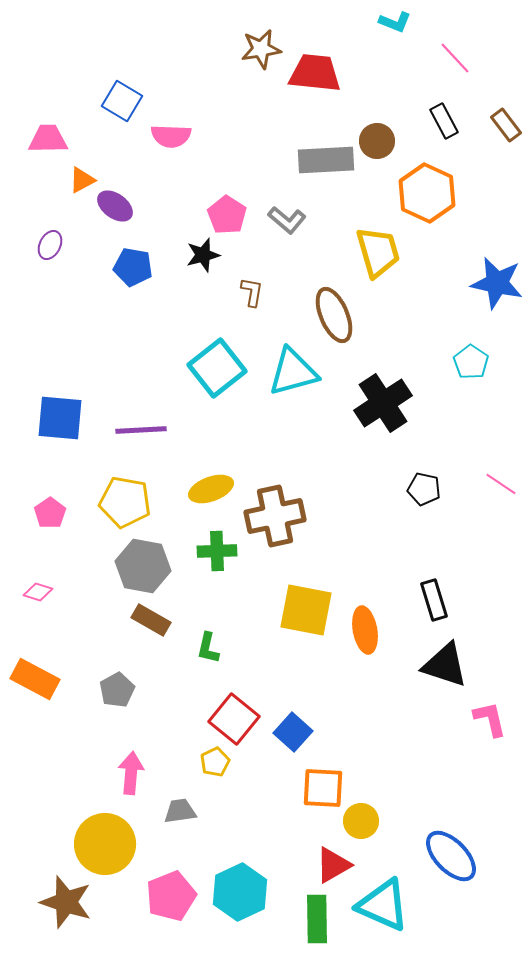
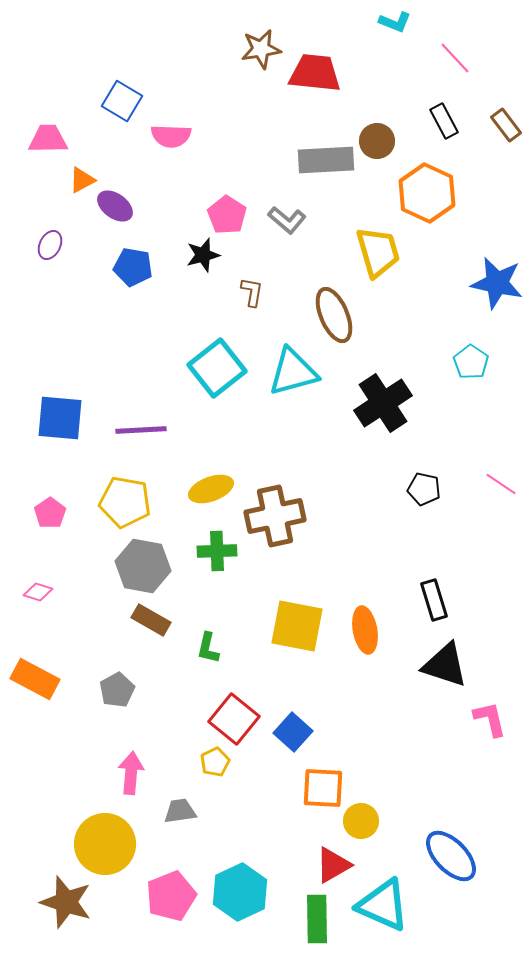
yellow square at (306, 610): moved 9 px left, 16 px down
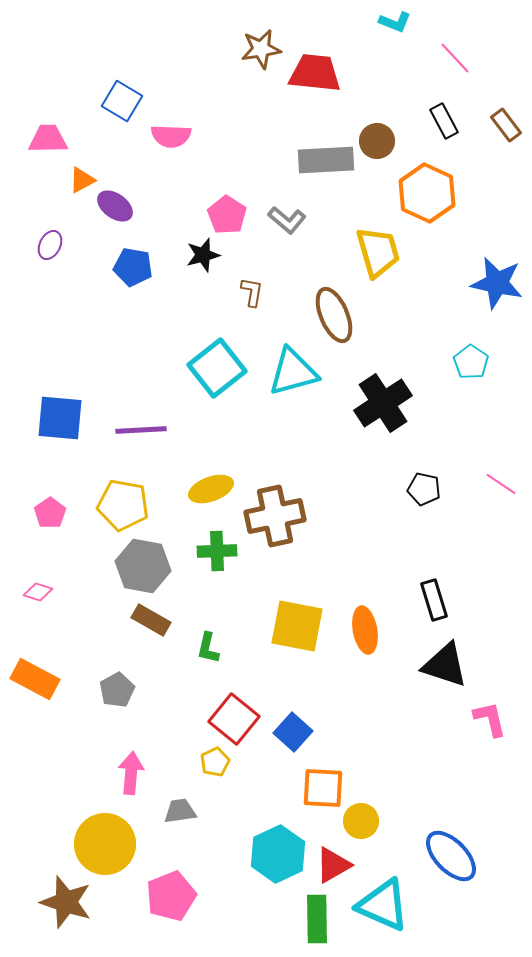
yellow pentagon at (125, 502): moved 2 px left, 3 px down
cyan hexagon at (240, 892): moved 38 px right, 38 px up
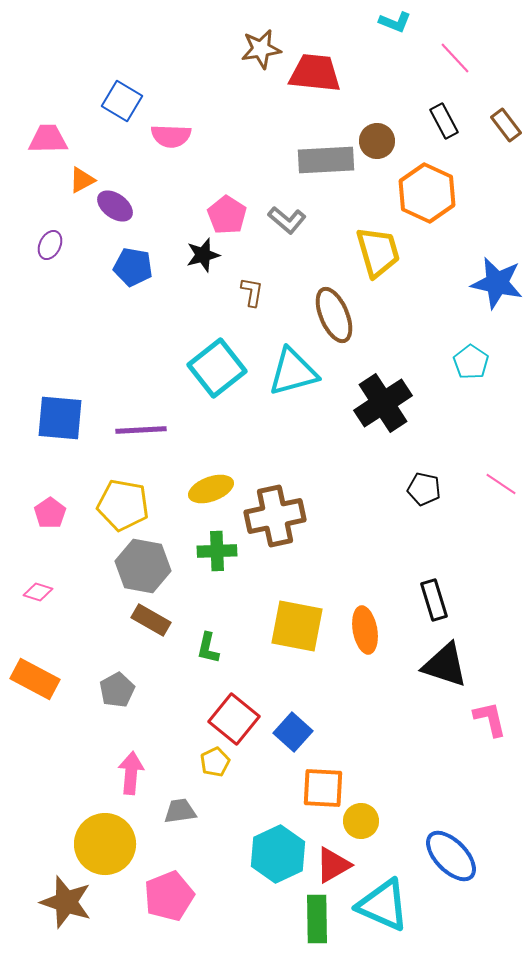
pink pentagon at (171, 896): moved 2 px left
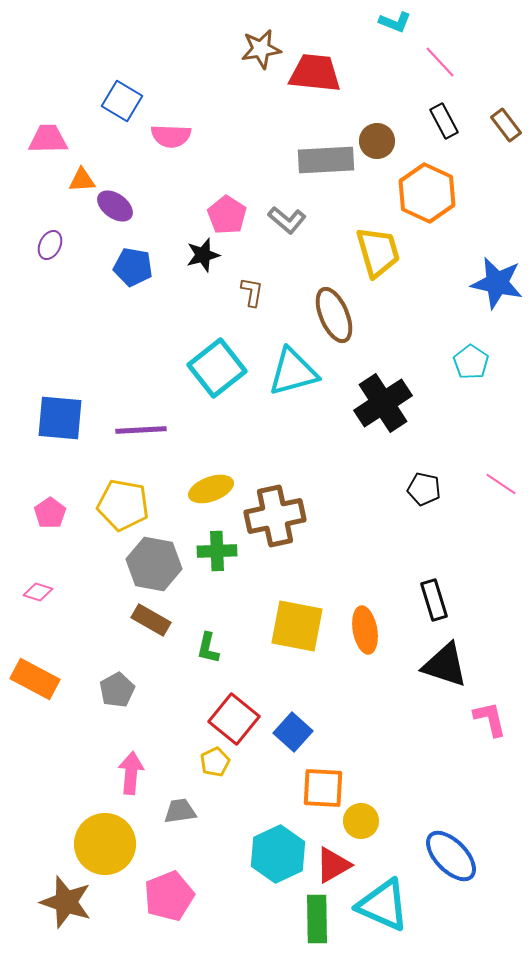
pink line at (455, 58): moved 15 px left, 4 px down
orange triangle at (82, 180): rotated 24 degrees clockwise
gray hexagon at (143, 566): moved 11 px right, 2 px up
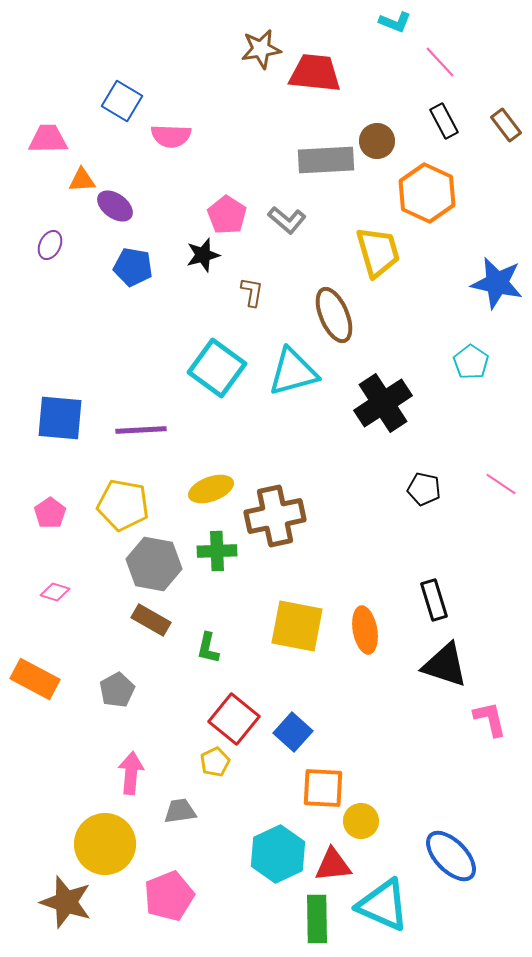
cyan square at (217, 368): rotated 16 degrees counterclockwise
pink diamond at (38, 592): moved 17 px right
red triangle at (333, 865): rotated 24 degrees clockwise
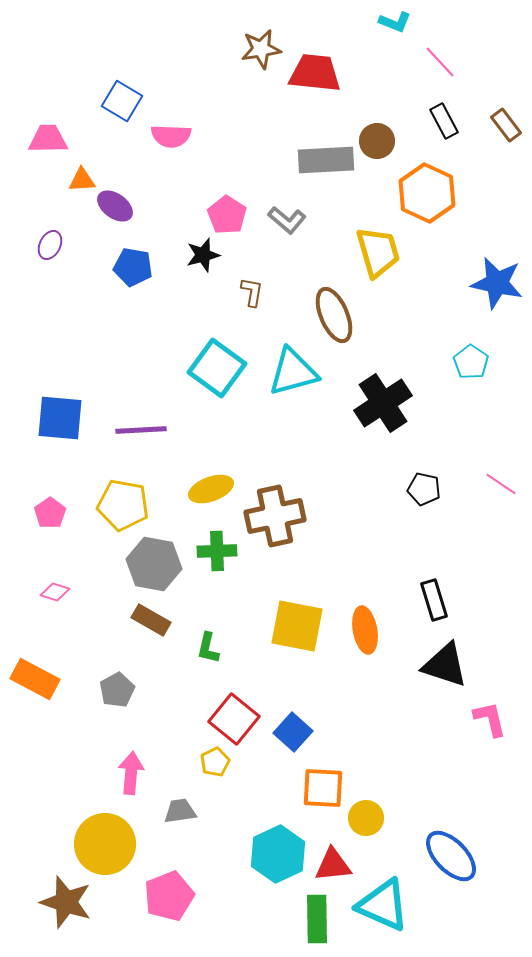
yellow circle at (361, 821): moved 5 px right, 3 px up
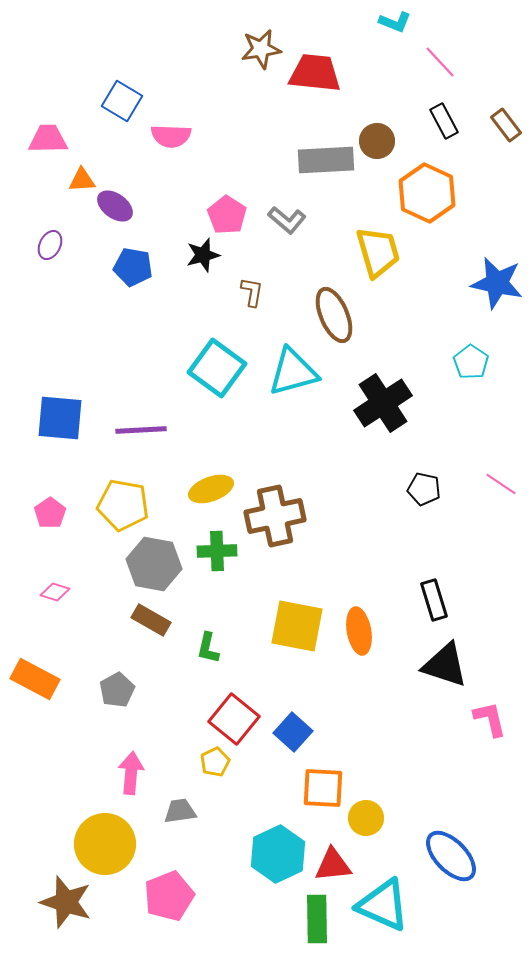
orange ellipse at (365, 630): moved 6 px left, 1 px down
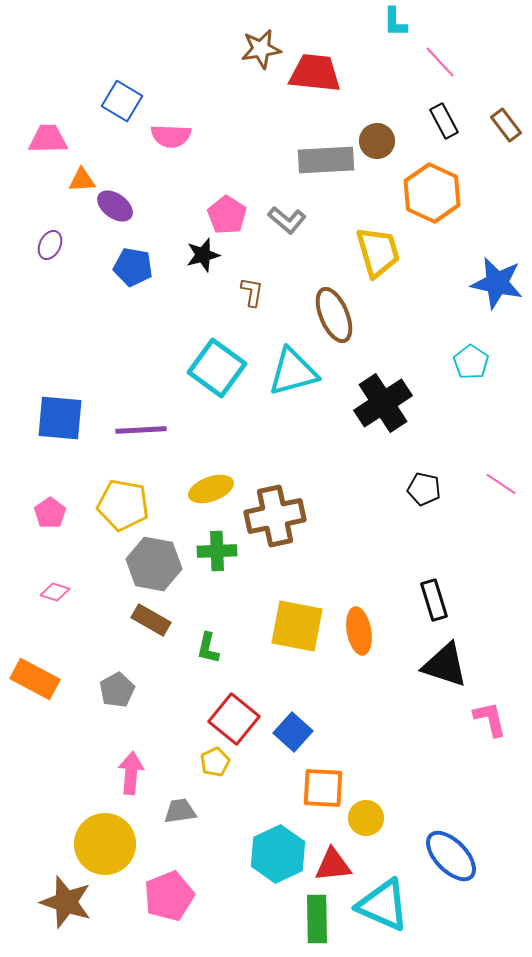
cyan L-shape at (395, 22): rotated 68 degrees clockwise
orange hexagon at (427, 193): moved 5 px right
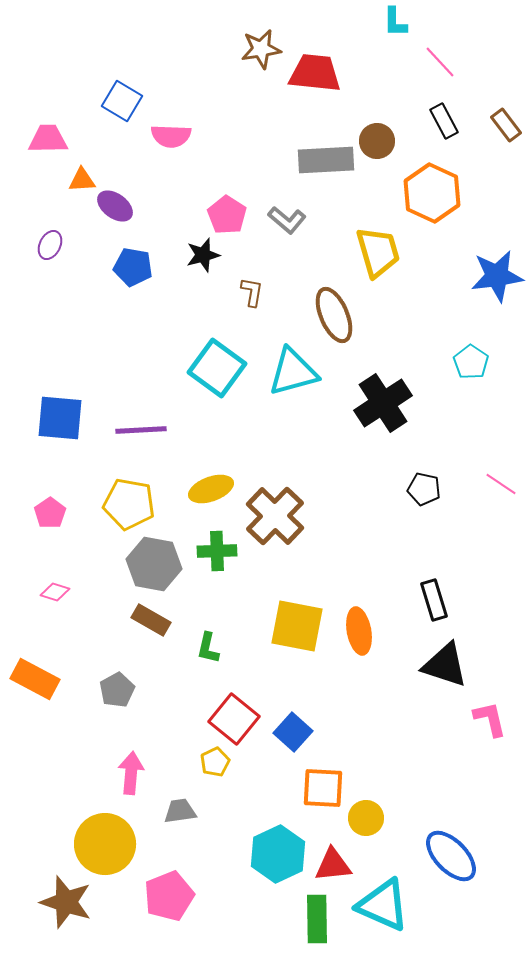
blue star at (497, 283): moved 7 px up; rotated 20 degrees counterclockwise
yellow pentagon at (123, 505): moved 6 px right, 1 px up
brown cross at (275, 516): rotated 34 degrees counterclockwise
